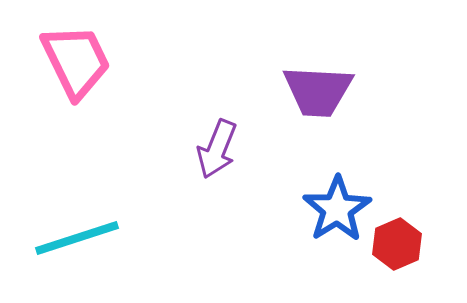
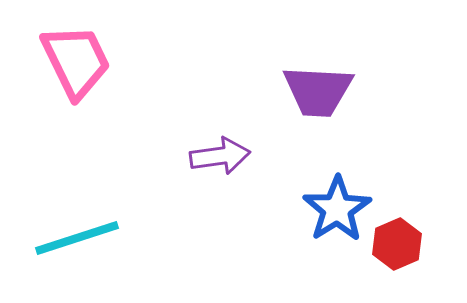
purple arrow: moved 3 px right, 7 px down; rotated 120 degrees counterclockwise
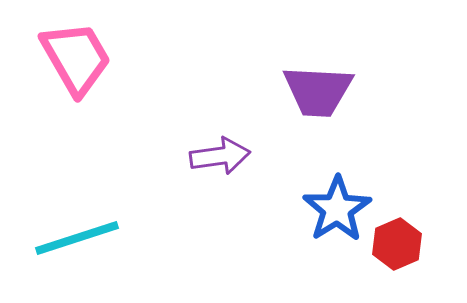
pink trapezoid: moved 3 px up; rotated 4 degrees counterclockwise
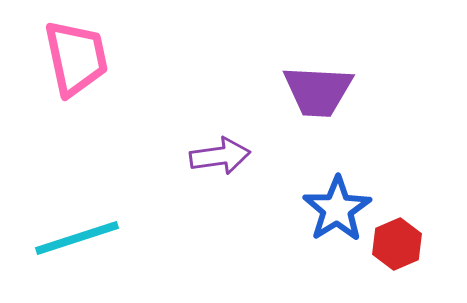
pink trapezoid: rotated 18 degrees clockwise
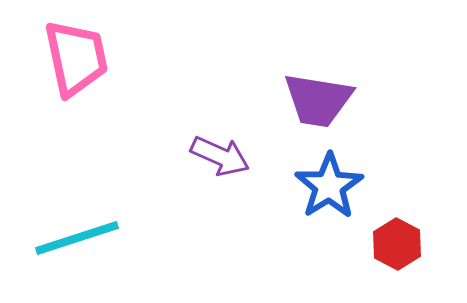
purple trapezoid: moved 9 px down; rotated 6 degrees clockwise
purple arrow: rotated 32 degrees clockwise
blue star: moved 8 px left, 23 px up
red hexagon: rotated 9 degrees counterclockwise
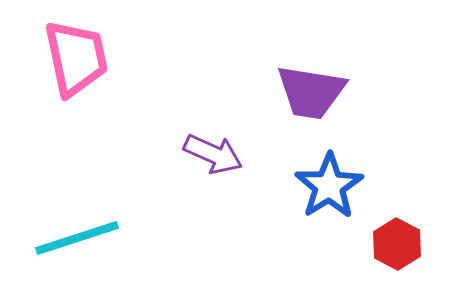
purple trapezoid: moved 7 px left, 8 px up
purple arrow: moved 7 px left, 2 px up
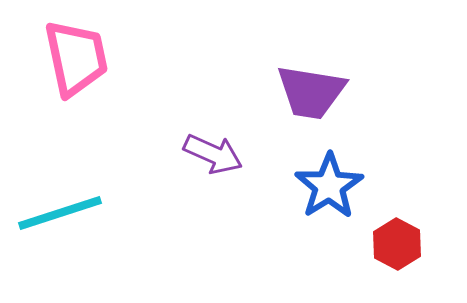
cyan line: moved 17 px left, 25 px up
